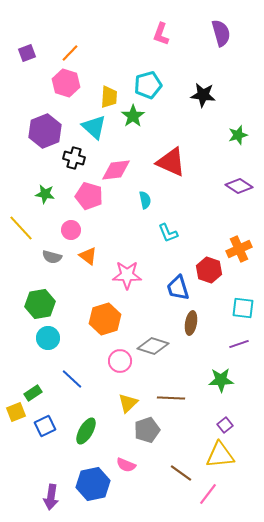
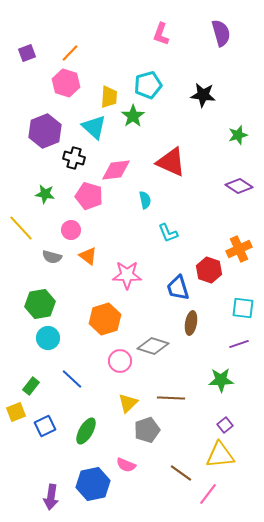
green rectangle at (33, 393): moved 2 px left, 7 px up; rotated 18 degrees counterclockwise
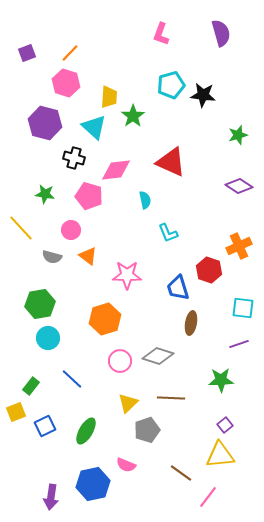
cyan pentagon at (148, 85): moved 23 px right
purple hexagon at (45, 131): moved 8 px up; rotated 24 degrees counterclockwise
orange cross at (239, 249): moved 3 px up
gray diamond at (153, 346): moved 5 px right, 10 px down
pink line at (208, 494): moved 3 px down
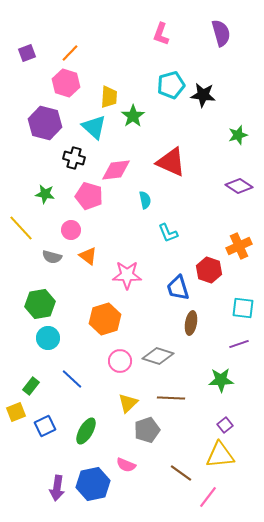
purple arrow at (51, 497): moved 6 px right, 9 px up
